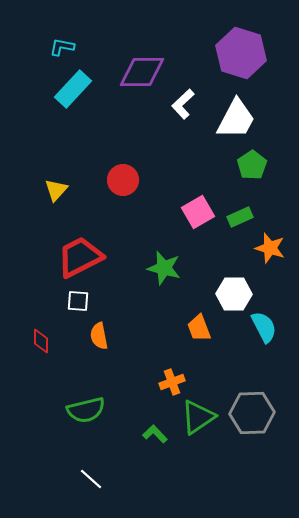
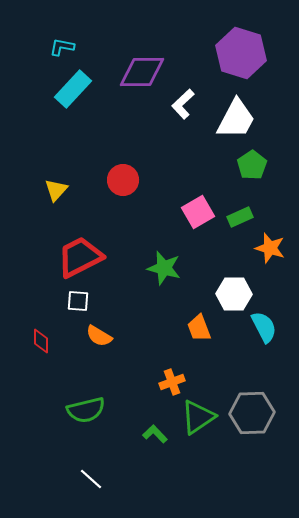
orange semicircle: rotated 48 degrees counterclockwise
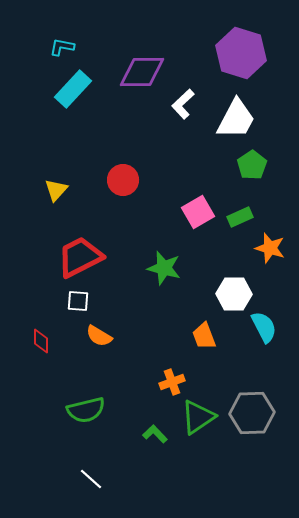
orange trapezoid: moved 5 px right, 8 px down
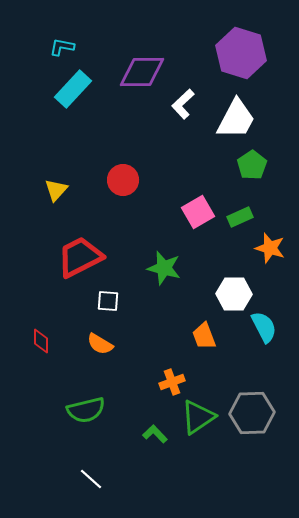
white square: moved 30 px right
orange semicircle: moved 1 px right, 8 px down
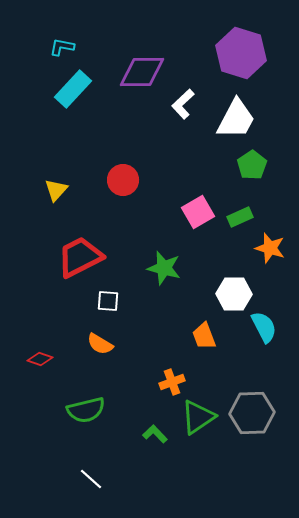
red diamond: moved 1 px left, 18 px down; rotated 70 degrees counterclockwise
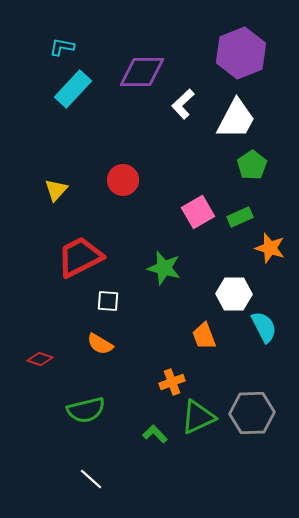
purple hexagon: rotated 21 degrees clockwise
green triangle: rotated 9 degrees clockwise
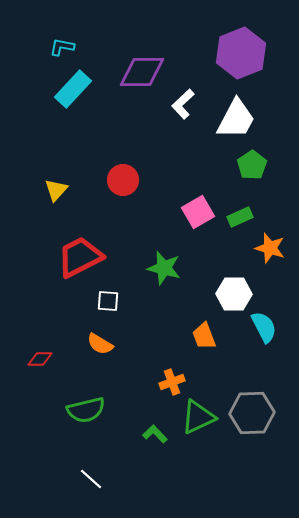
red diamond: rotated 20 degrees counterclockwise
